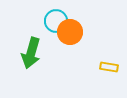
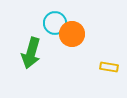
cyan circle: moved 1 px left, 2 px down
orange circle: moved 2 px right, 2 px down
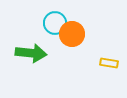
green arrow: rotated 100 degrees counterclockwise
yellow rectangle: moved 4 px up
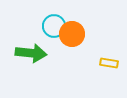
cyan circle: moved 1 px left, 3 px down
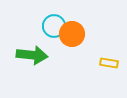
green arrow: moved 1 px right, 2 px down
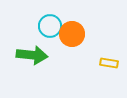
cyan circle: moved 4 px left
